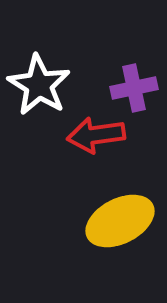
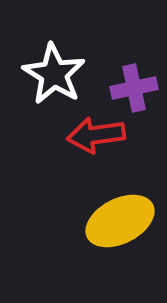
white star: moved 15 px right, 11 px up
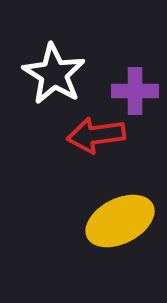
purple cross: moved 1 px right, 3 px down; rotated 12 degrees clockwise
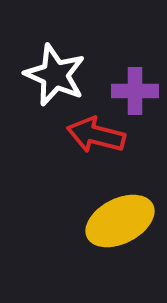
white star: moved 1 px right, 1 px down; rotated 8 degrees counterclockwise
red arrow: rotated 22 degrees clockwise
